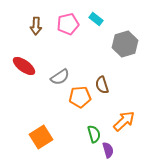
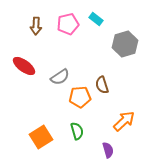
green semicircle: moved 17 px left, 3 px up
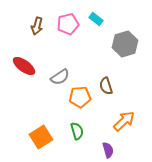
brown arrow: moved 1 px right; rotated 12 degrees clockwise
brown semicircle: moved 4 px right, 1 px down
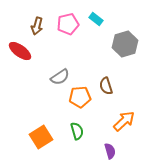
red ellipse: moved 4 px left, 15 px up
purple semicircle: moved 2 px right, 1 px down
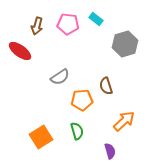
pink pentagon: rotated 20 degrees clockwise
orange pentagon: moved 2 px right, 3 px down
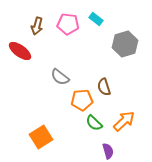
gray semicircle: rotated 72 degrees clockwise
brown semicircle: moved 2 px left, 1 px down
green semicircle: moved 17 px right, 8 px up; rotated 150 degrees clockwise
purple semicircle: moved 2 px left
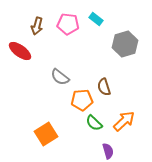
orange square: moved 5 px right, 3 px up
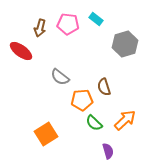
brown arrow: moved 3 px right, 2 px down
red ellipse: moved 1 px right
orange arrow: moved 1 px right, 1 px up
